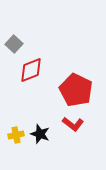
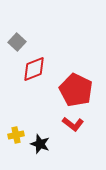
gray square: moved 3 px right, 2 px up
red diamond: moved 3 px right, 1 px up
black star: moved 10 px down
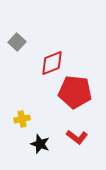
red diamond: moved 18 px right, 6 px up
red pentagon: moved 1 px left, 2 px down; rotated 20 degrees counterclockwise
red L-shape: moved 4 px right, 13 px down
yellow cross: moved 6 px right, 16 px up
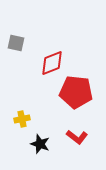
gray square: moved 1 px left, 1 px down; rotated 30 degrees counterclockwise
red pentagon: moved 1 px right
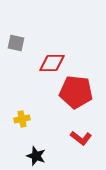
red diamond: rotated 20 degrees clockwise
red L-shape: moved 4 px right, 1 px down
black star: moved 4 px left, 12 px down
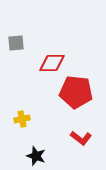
gray square: rotated 18 degrees counterclockwise
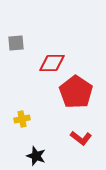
red pentagon: rotated 28 degrees clockwise
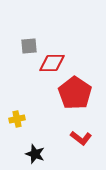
gray square: moved 13 px right, 3 px down
red pentagon: moved 1 px left, 1 px down
yellow cross: moved 5 px left
black star: moved 1 px left, 2 px up
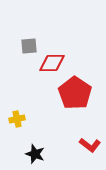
red L-shape: moved 9 px right, 7 px down
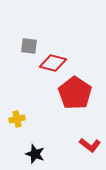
gray square: rotated 12 degrees clockwise
red diamond: moved 1 px right; rotated 16 degrees clockwise
